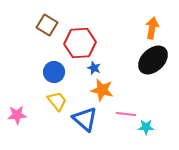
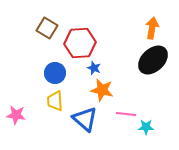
brown square: moved 3 px down
blue circle: moved 1 px right, 1 px down
yellow trapezoid: moved 2 px left; rotated 145 degrees counterclockwise
pink star: moved 1 px left; rotated 12 degrees clockwise
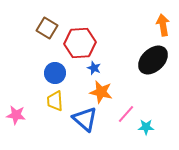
orange arrow: moved 11 px right, 3 px up; rotated 20 degrees counterclockwise
orange star: moved 1 px left, 2 px down
pink line: rotated 54 degrees counterclockwise
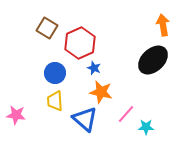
red hexagon: rotated 20 degrees counterclockwise
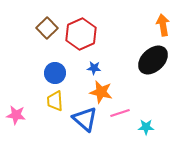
brown square: rotated 15 degrees clockwise
red hexagon: moved 1 px right, 9 px up
blue star: rotated 16 degrees counterclockwise
pink line: moved 6 px left, 1 px up; rotated 30 degrees clockwise
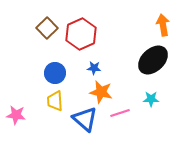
cyan star: moved 5 px right, 28 px up
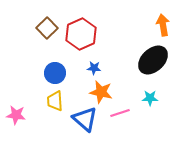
cyan star: moved 1 px left, 1 px up
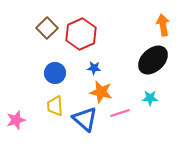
yellow trapezoid: moved 5 px down
pink star: moved 5 px down; rotated 24 degrees counterclockwise
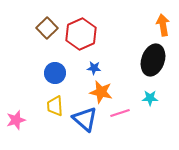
black ellipse: rotated 28 degrees counterclockwise
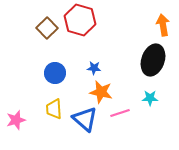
red hexagon: moved 1 px left, 14 px up; rotated 20 degrees counterclockwise
yellow trapezoid: moved 1 px left, 3 px down
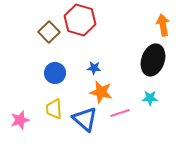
brown square: moved 2 px right, 4 px down
pink star: moved 4 px right
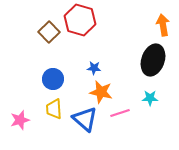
blue circle: moved 2 px left, 6 px down
